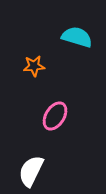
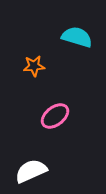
pink ellipse: rotated 20 degrees clockwise
white semicircle: rotated 40 degrees clockwise
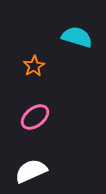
orange star: rotated 25 degrees counterclockwise
pink ellipse: moved 20 px left, 1 px down
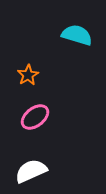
cyan semicircle: moved 2 px up
orange star: moved 6 px left, 9 px down
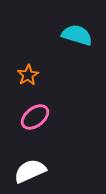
white semicircle: moved 1 px left
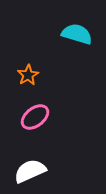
cyan semicircle: moved 1 px up
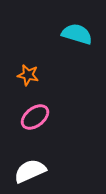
orange star: rotated 30 degrees counterclockwise
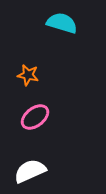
cyan semicircle: moved 15 px left, 11 px up
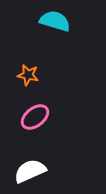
cyan semicircle: moved 7 px left, 2 px up
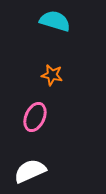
orange star: moved 24 px right
pink ellipse: rotated 28 degrees counterclockwise
